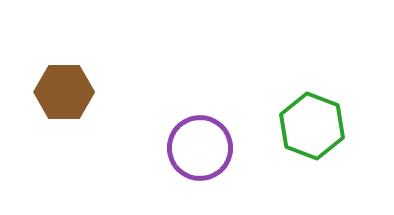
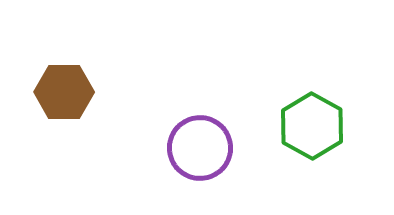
green hexagon: rotated 8 degrees clockwise
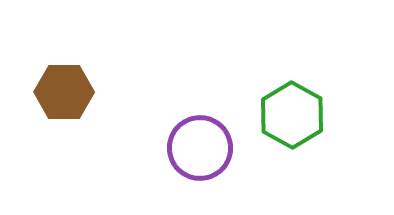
green hexagon: moved 20 px left, 11 px up
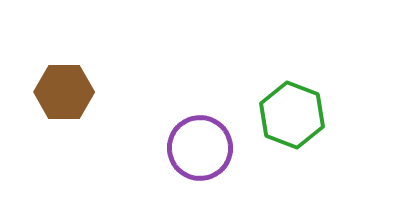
green hexagon: rotated 8 degrees counterclockwise
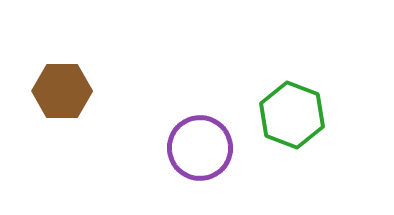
brown hexagon: moved 2 px left, 1 px up
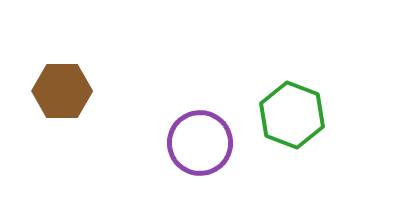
purple circle: moved 5 px up
